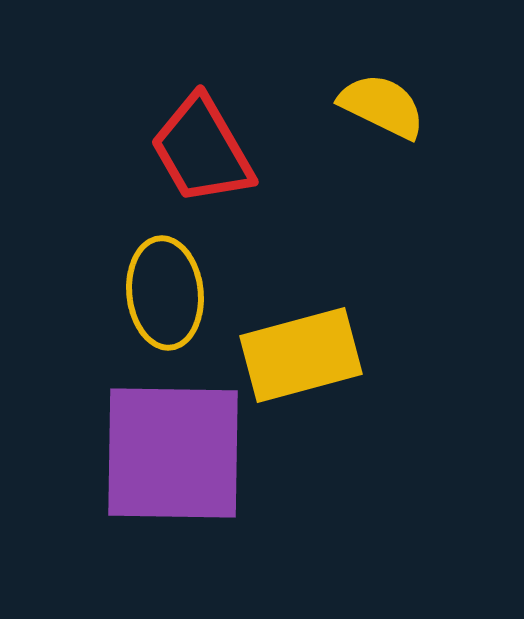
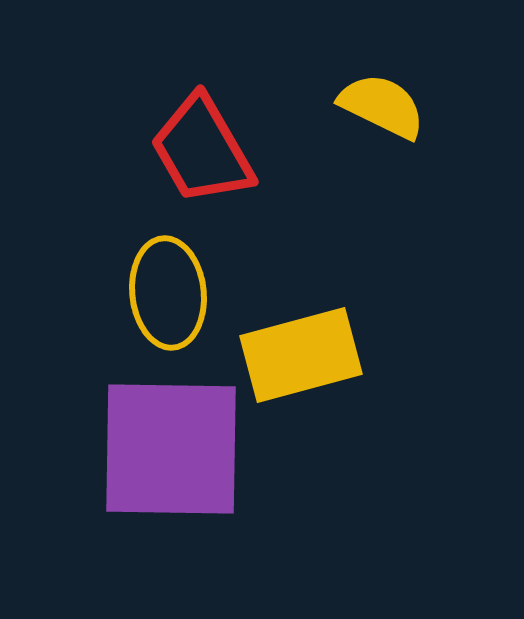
yellow ellipse: moved 3 px right
purple square: moved 2 px left, 4 px up
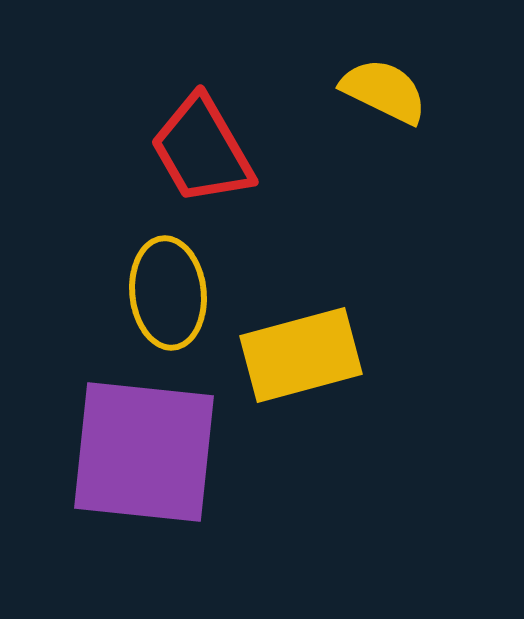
yellow semicircle: moved 2 px right, 15 px up
purple square: moved 27 px left, 3 px down; rotated 5 degrees clockwise
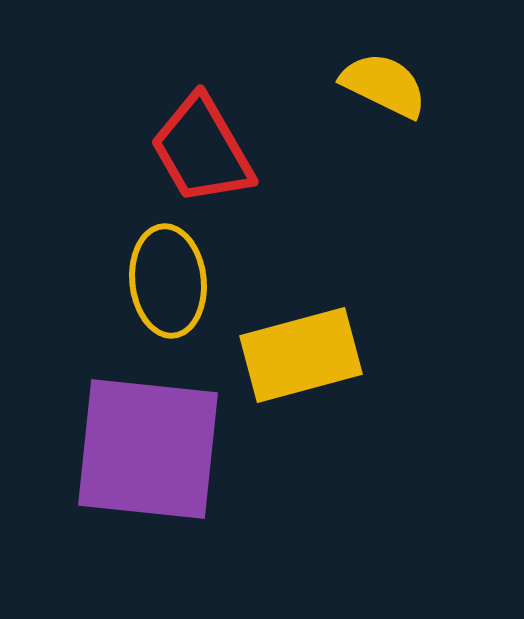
yellow semicircle: moved 6 px up
yellow ellipse: moved 12 px up
purple square: moved 4 px right, 3 px up
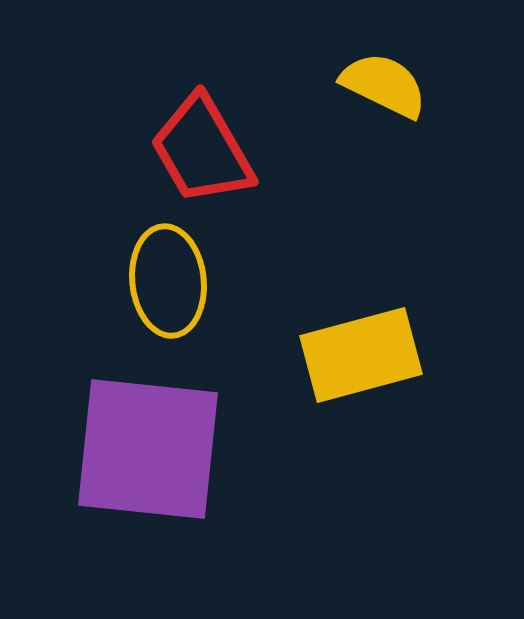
yellow rectangle: moved 60 px right
